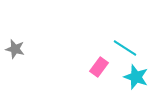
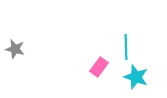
cyan line: moved 1 px right, 1 px up; rotated 55 degrees clockwise
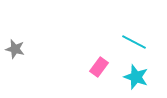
cyan line: moved 8 px right, 5 px up; rotated 60 degrees counterclockwise
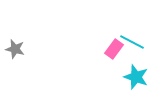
cyan line: moved 2 px left
pink rectangle: moved 15 px right, 18 px up
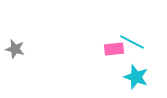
pink rectangle: rotated 48 degrees clockwise
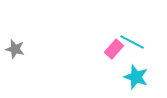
pink rectangle: rotated 42 degrees counterclockwise
